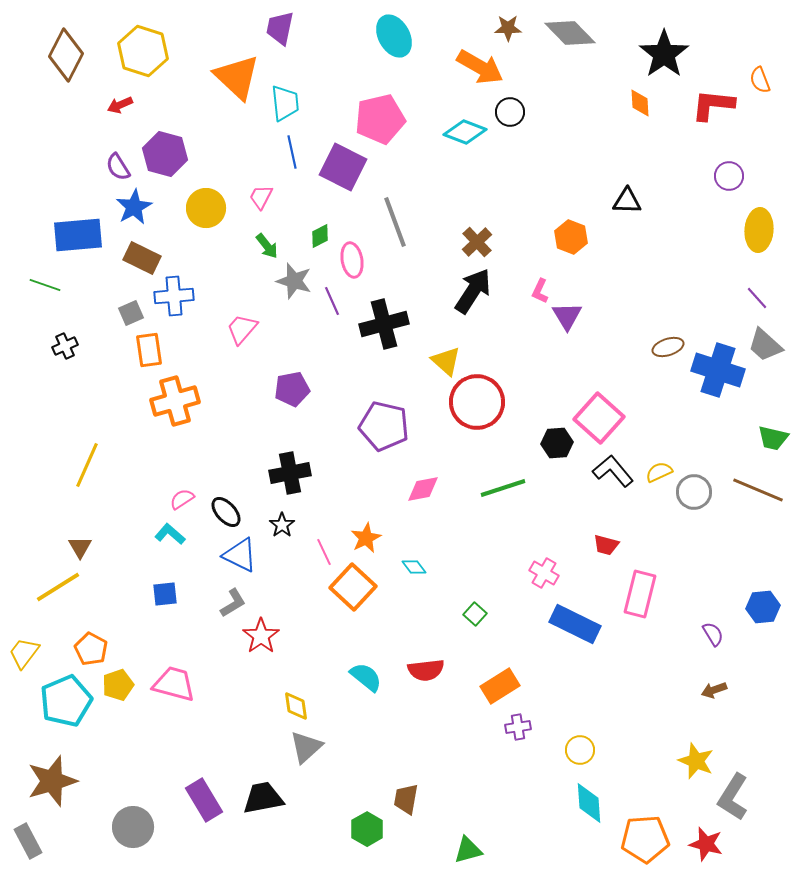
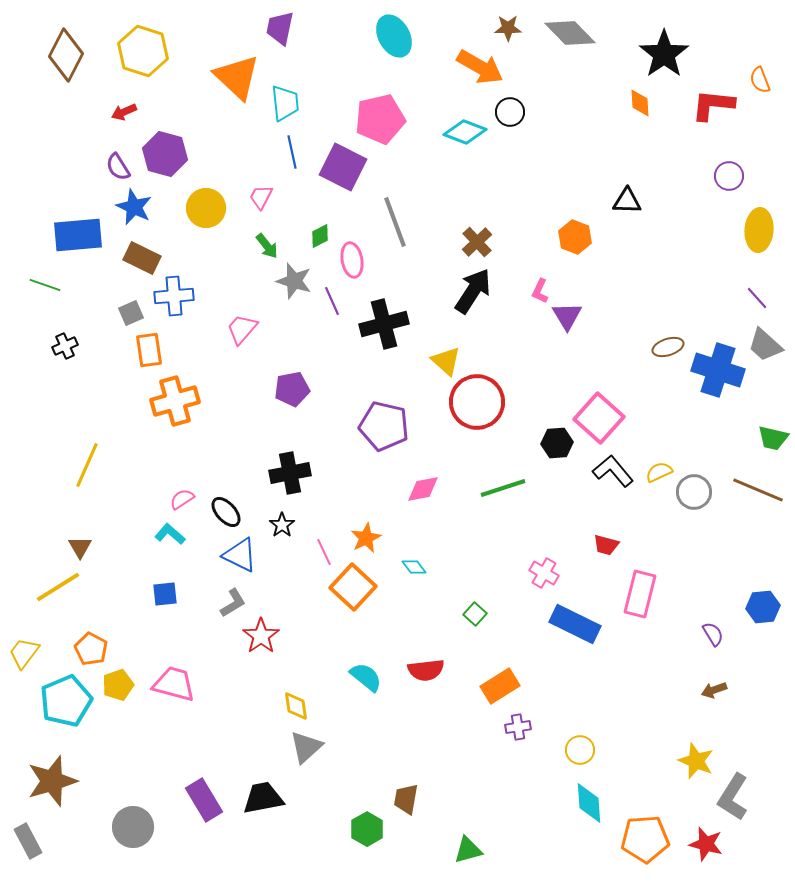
red arrow at (120, 105): moved 4 px right, 7 px down
blue star at (134, 207): rotated 18 degrees counterclockwise
orange hexagon at (571, 237): moved 4 px right
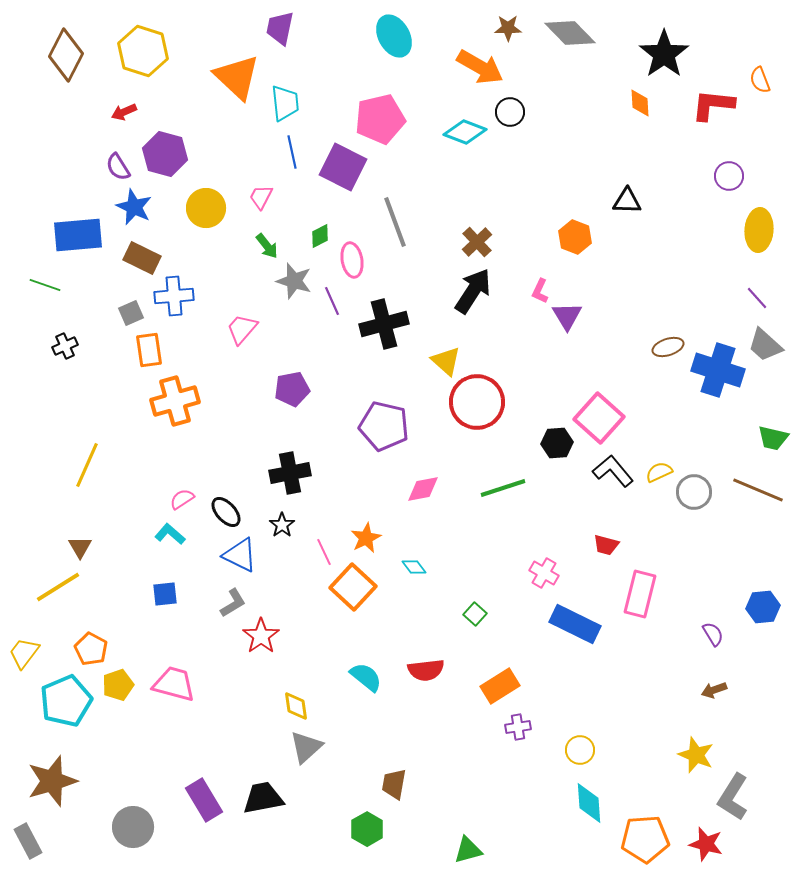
yellow star at (696, 761): moved 6 px up
brown trapezoid at (406, 799): moved 12 px left, 15 px up
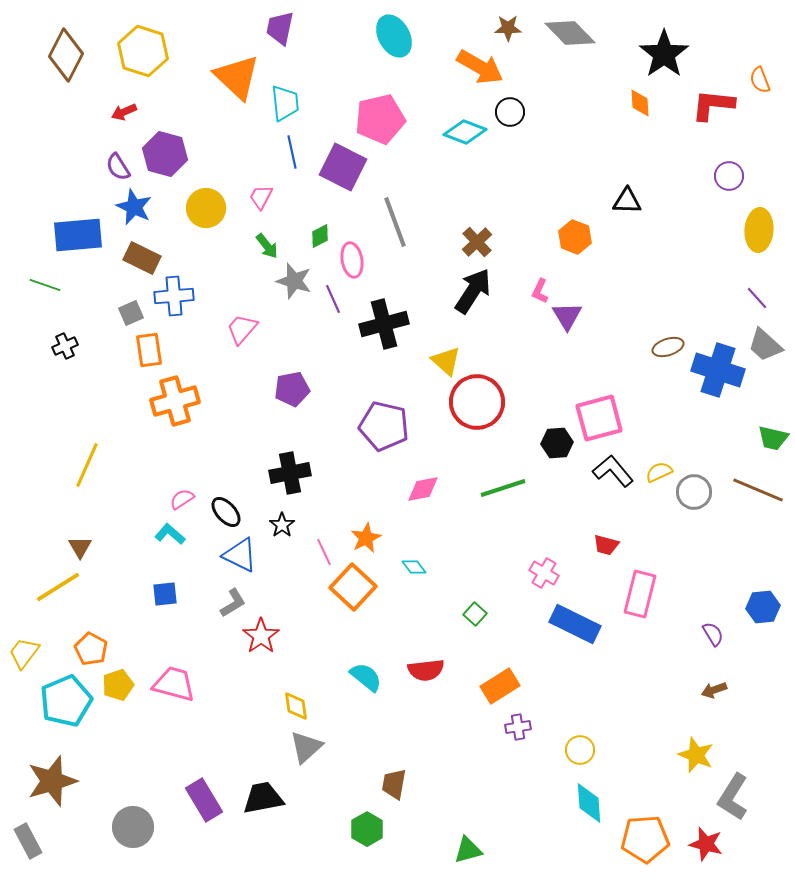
purple line at (332, 301): moved 1 px right, 2 px up
pink square at (599, 418): rotated 33 degrees clockwise
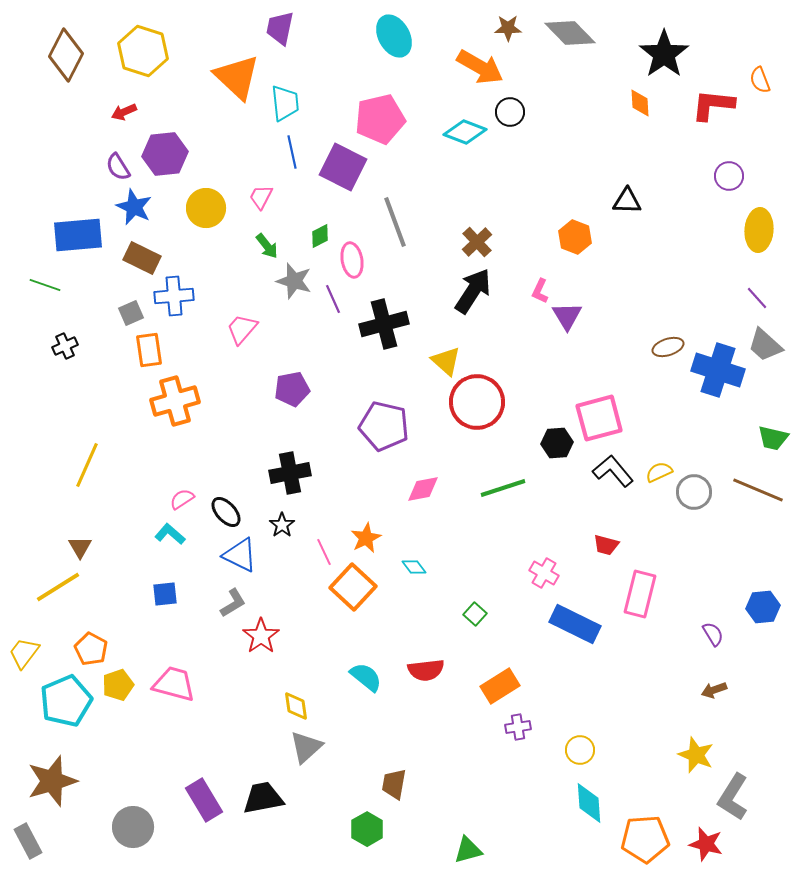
purple hexagon at (165, 154): rotated 21 degrees counterclockwise
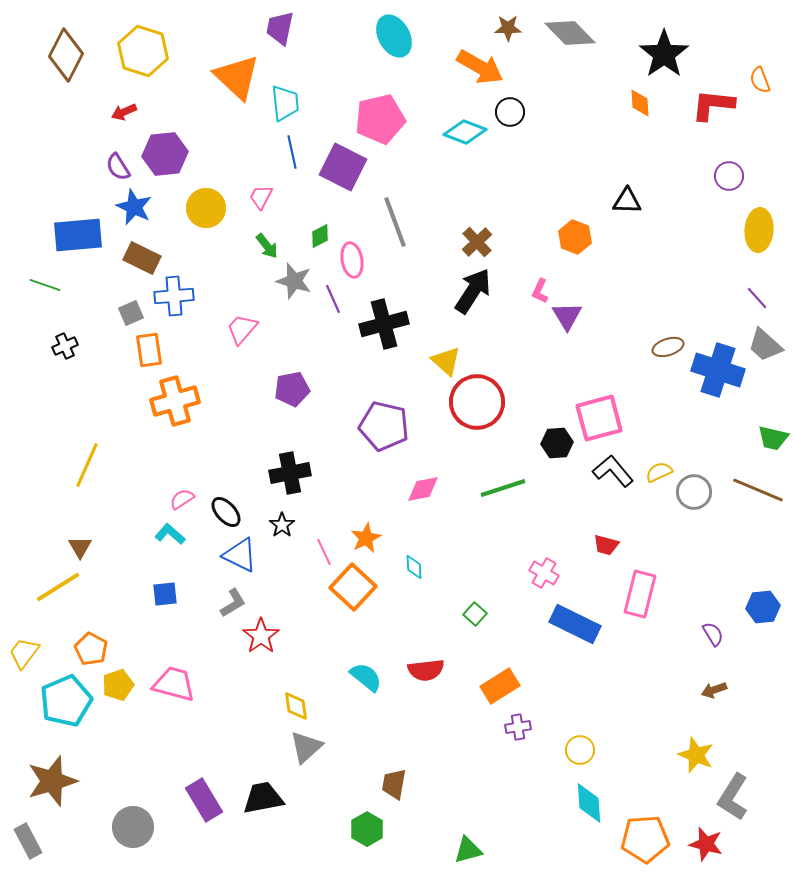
cyan diamond at (414, 567): rotated 35 degrees clockwise
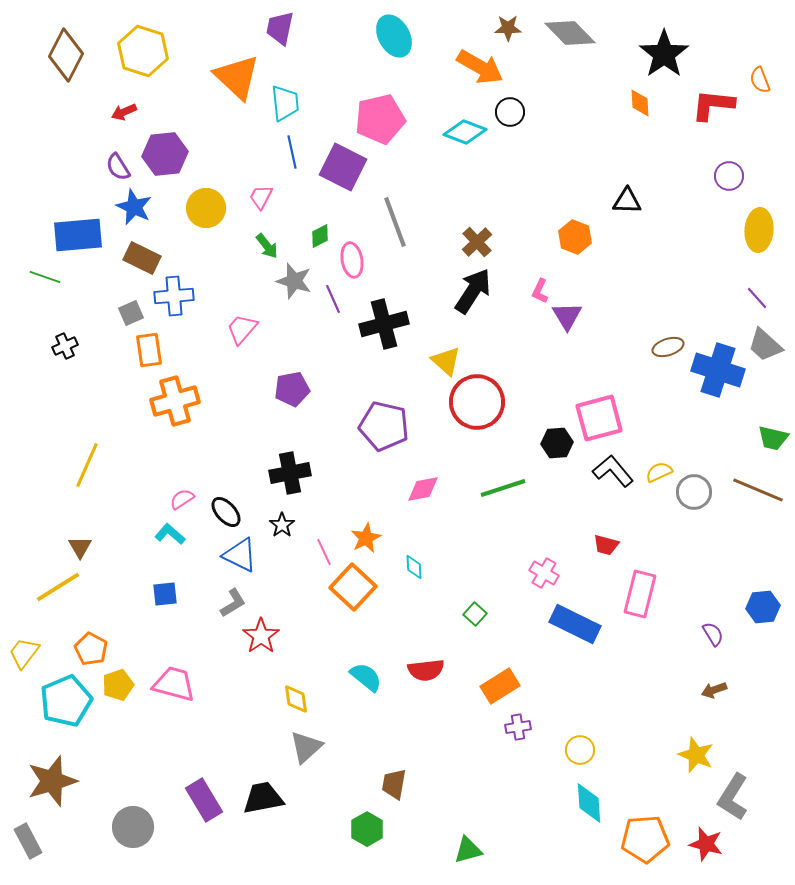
green line at (45, 285): moved 8 px up
yellow diamond at (296, 706): moved 7 px up
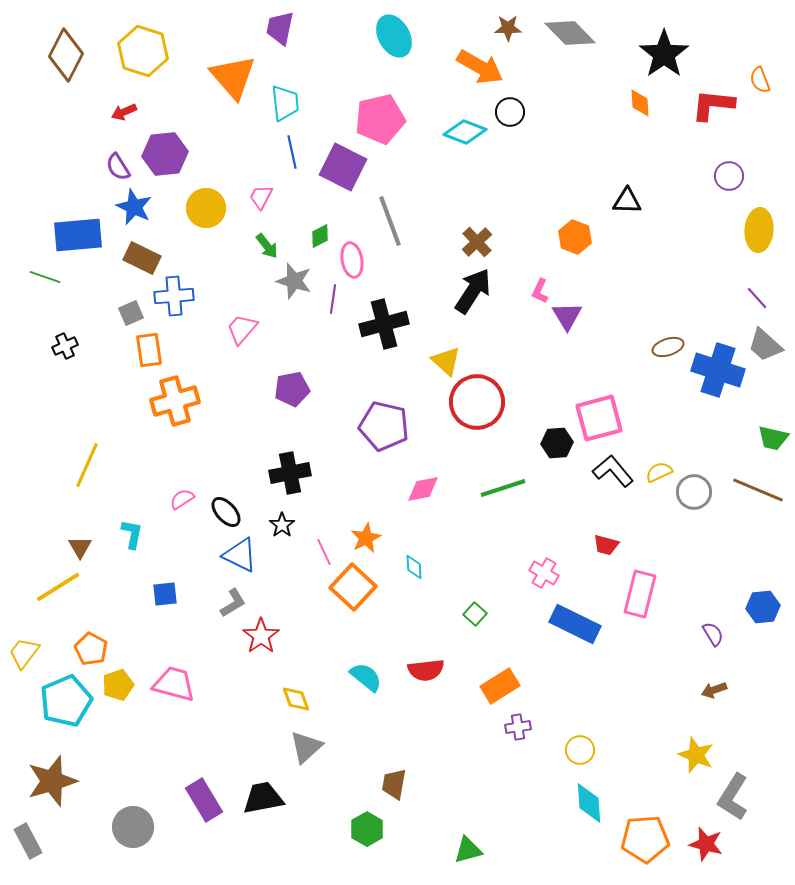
orange triangle at (237, 77): moved 4 px left; rotated 6 degrees clockwise
gray line at (395, 222): moved 5 px left, 1 px up
purple line at (333, 299): rotated 32 degrees clockwise
cyan L-shape at (170, 534): moved 38 px left; rotated 60 degrees clockwise
yellow diamond at (296, 699): rotated 12 degrees counterclockwise
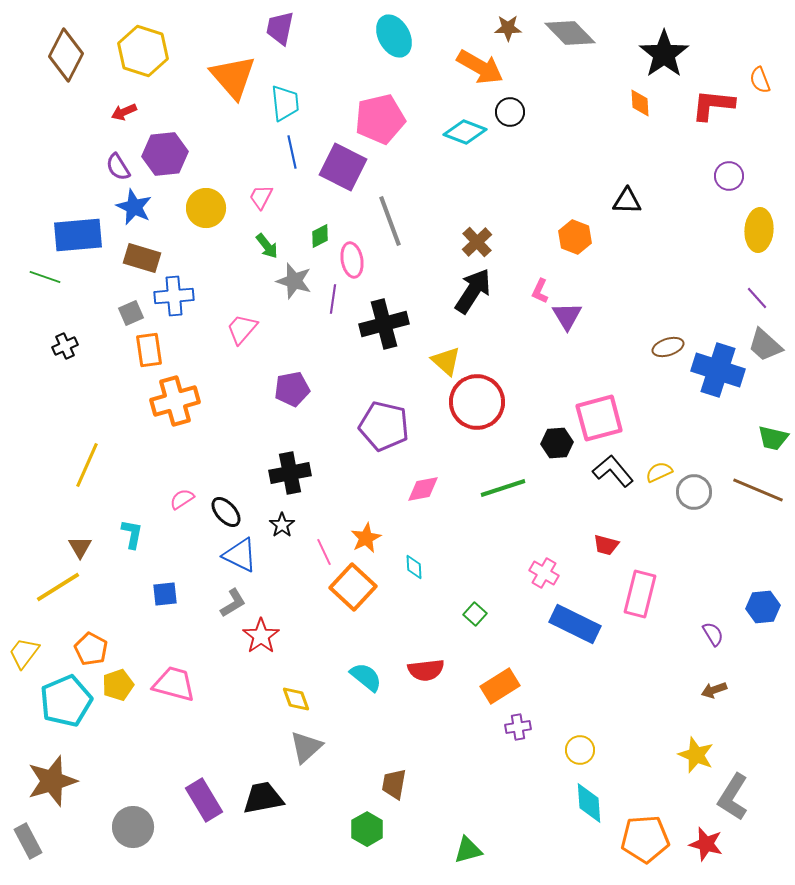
brown rectangle at (142, 258): rotated 9 degrees counterclockwise
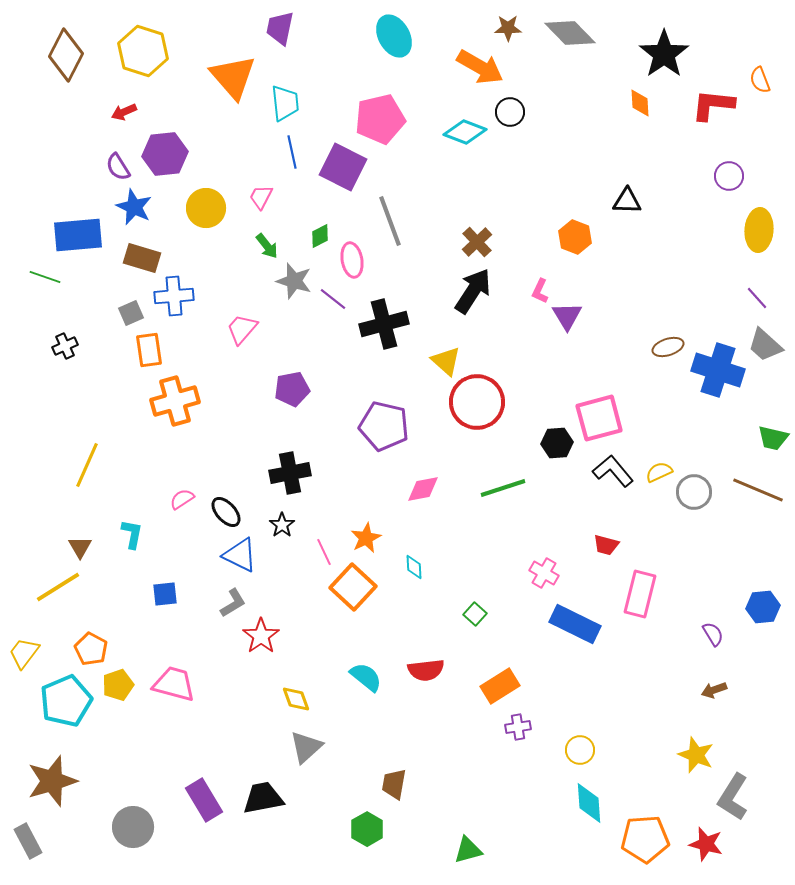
purple line at (333, 299): rotated 60 degrees counterclockwise
